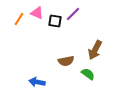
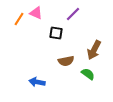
pink triangle: moved 1 px left
black square: moved 1 px right, 12 px down
brown arrow: moved 1 px left
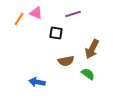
purple line: rotated 28 degrees clockwise
brown arrow: moved 2 px left, 1 px up
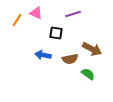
orange line: moved 2 px left, 1 px down
brown arrow: rotated 90 degrees counterclockwise
brown semicircle: moved 4 px right, 2 px up
blue arrow: moved 6 px right, 27 px up
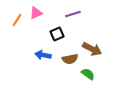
pink triangle: rotated 48 degrees counterclockwise
black square: moved 1 px right, 1 px down; rotated 32 degrees counterclockwise
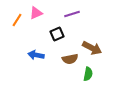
purple line: moved 1 px left
brown arrow: moved 1 px up
blue arrow: moved 7 px left
green semicircle: rotated 64 degrees clockwise
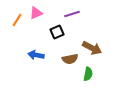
black square: moved 2 px up
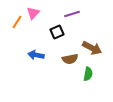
pink triangle: moved 3 px left; rotated 24 degrees counterclockwise
orange line: moved 2 px down
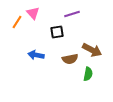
pink triangle: rotated 24 degrees counterclockwise
black square: rotated 16 degrees clockwise
brown arrow: moved 2 px down
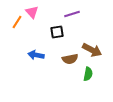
pink triangle: moved 1 px left, 1 px up
